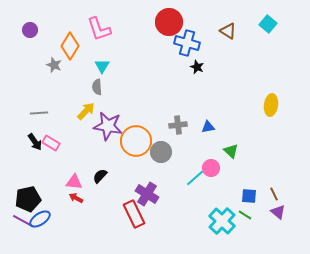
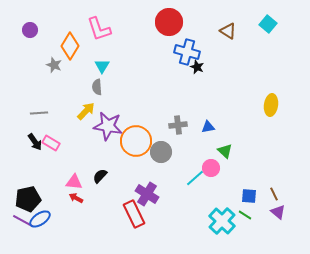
blue cross: moved 9 px down
green triangle: moved 6 px left
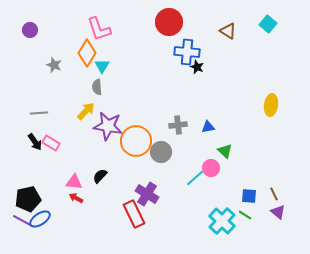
orange diamond: moved 17 px right, 7 px down
blue cross: rotated 10 degrees counterclockwise
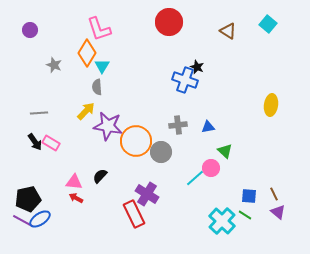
blue cross: moved 2 px left, 28 px down; rotated 15 degrees clockwise
